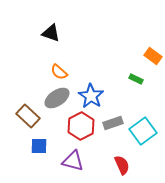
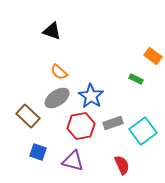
black triangle: moved 1 px right, 2 px up
red hexagon: rotated 16 degrees clockwise
blue square: moved 1 px left, 6 px down; rotated 18 degrees clockwise
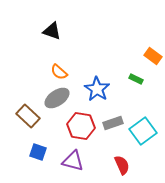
blue star: moved 6 px right, 7 px up
red hexagon: rotated 20 degrees clockwise
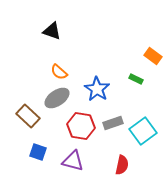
red semicircle: rotated 36 degrees clockwise
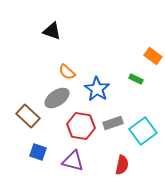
orange semicircle: moved 8 px right
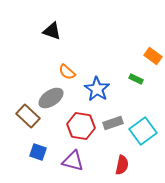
gray ellipse: moved 6 px left
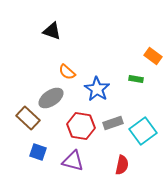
green rectangle: rotated 16 degrees counterclockwise
brown rectangle: moved 2 px down
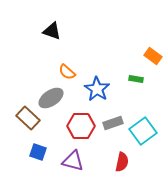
red hexagon: rotated 8 degrees counterclockwise
red semicircle: moved 3 px up
